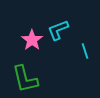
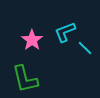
cyan L-shape: moved 7 px right, 2 px down
cyan line: moved 3 px up; rotated 28 degrees counterclockwise
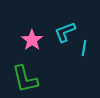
cyan line: moved 1 px left; rotated 56 degrees clockwise
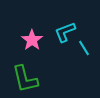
cyan line: rotated 42 degrees counterclockwise
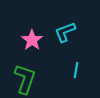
cyan line: moved 8 px left, 22 px down; rotated 42 degrees clockwise
green L-shape: rotated 148 degrees counterclockwise
